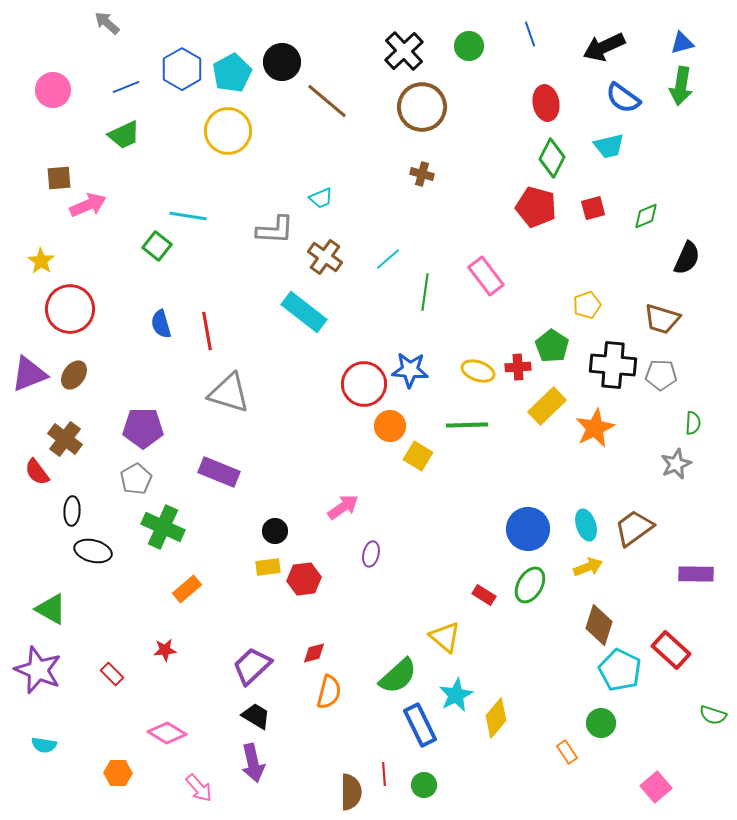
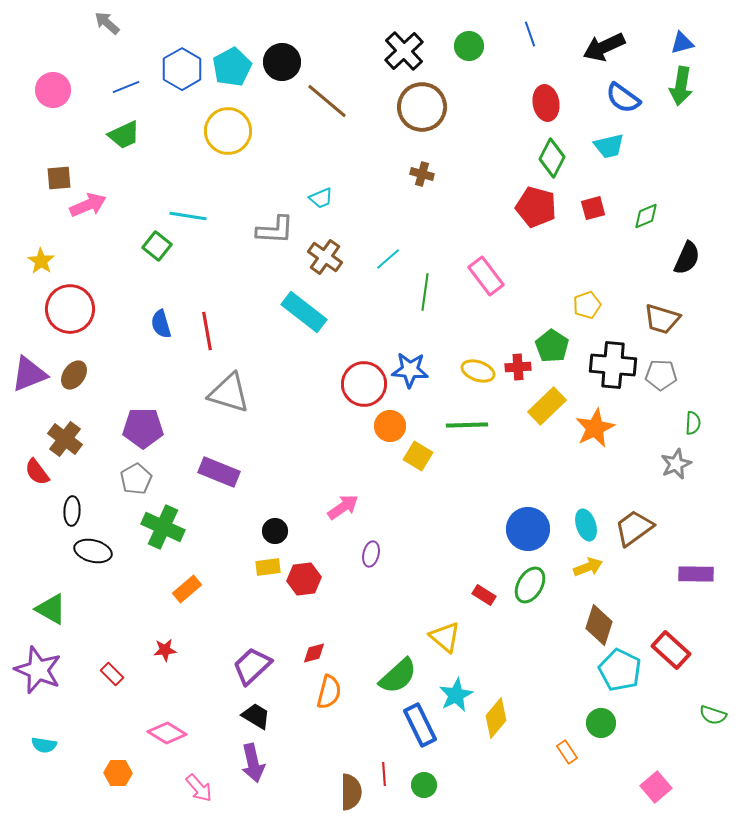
cyan pentagon at (232, 73): moved 6 px up
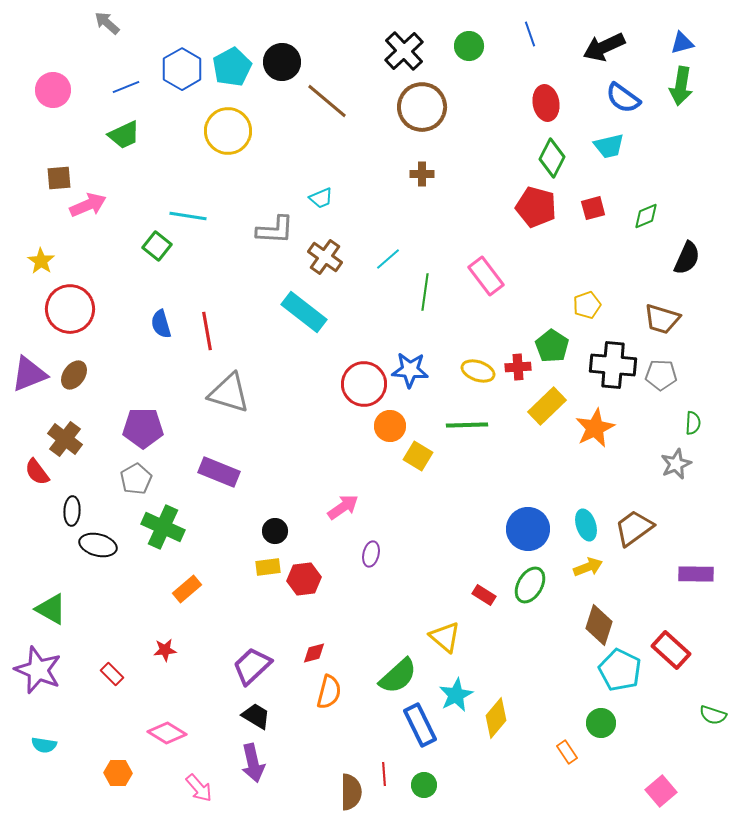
brown cross at (422, 174): rotated 15 degrees counterclockwise
black ellipse at (93, 551): moved 5 px right, 6 px up
pink square at (656, 787): moved 5 px right, 4 px down
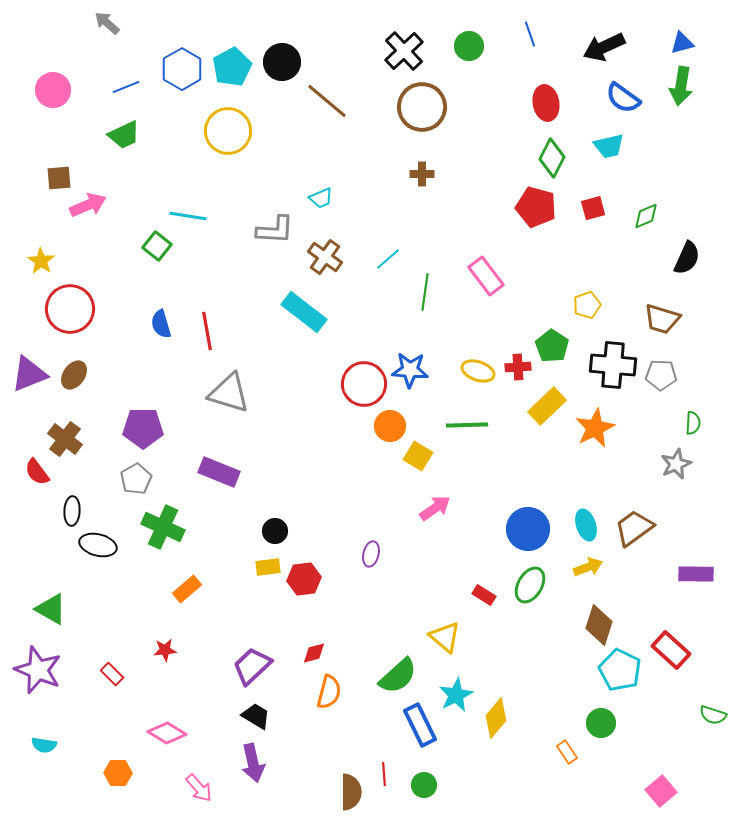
pink arrow at (343, 507): moved 92 px right, 1 px down
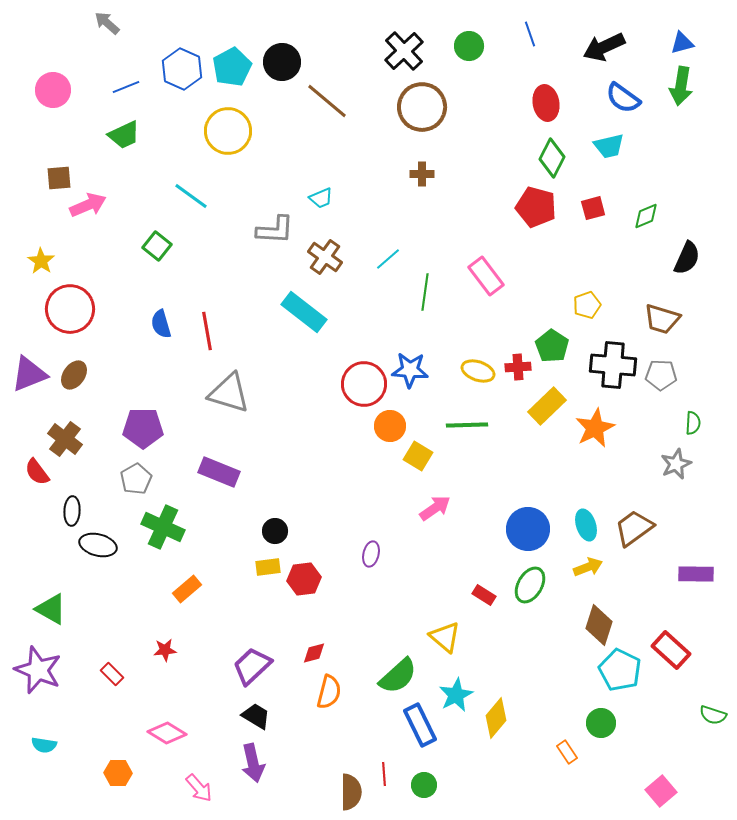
blue hexagon at (182, 69): rotated 6 degrees counterclockwise
cyan line at (188, 216): moved 3 px right, 20 px up; rotated 27 degrees clockwise
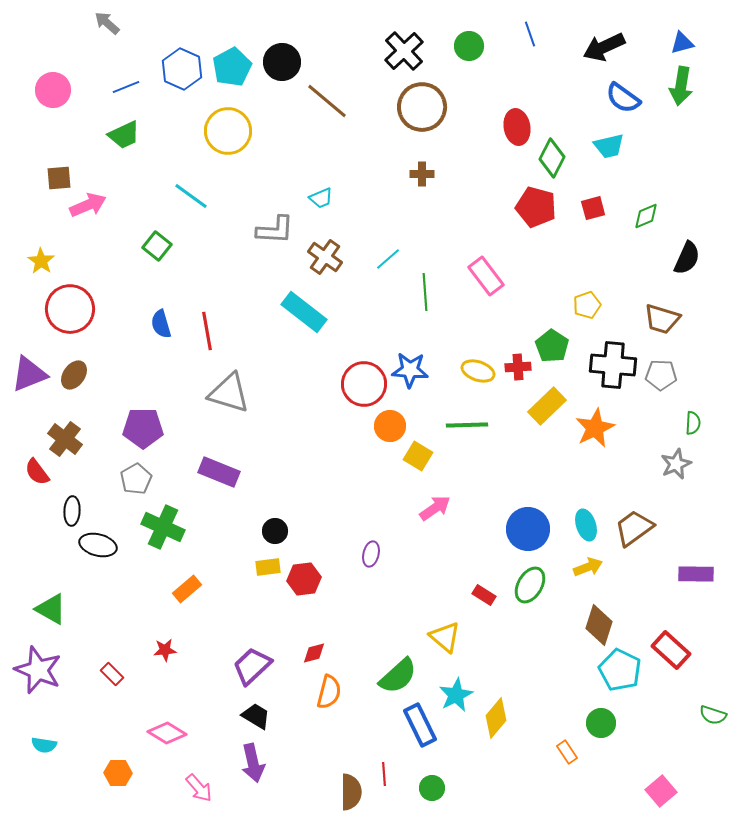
red ellipse at (546, 103): moved 29 px left, 24 px down
green line at (425, 292): rotated 12 degrees counterclockwise
green circle at (424, 785): moved 8 px right, 3 px down
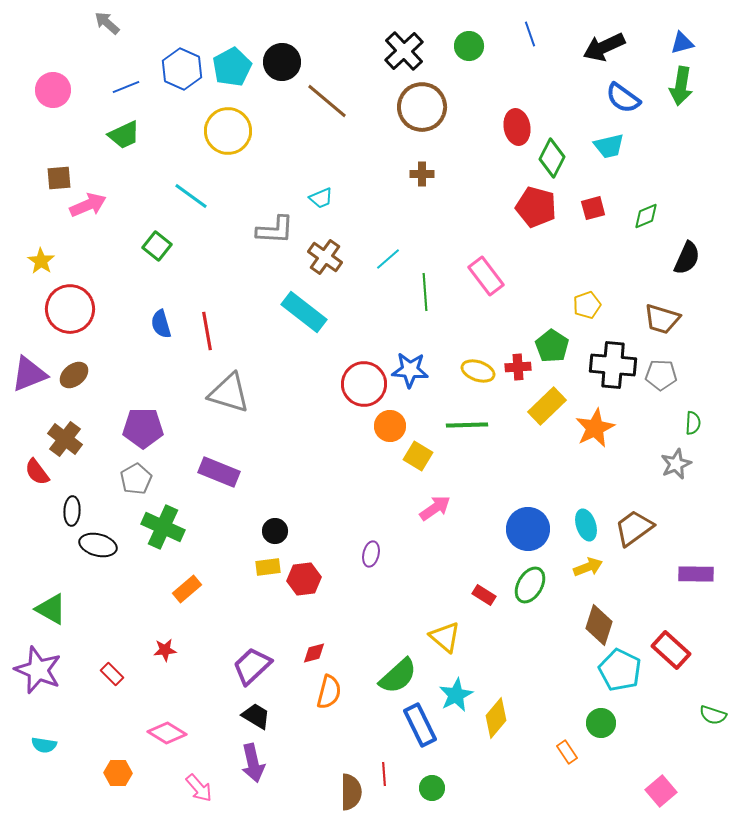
brown ellipse at (74, 375): rotated 16 degrees clockwise
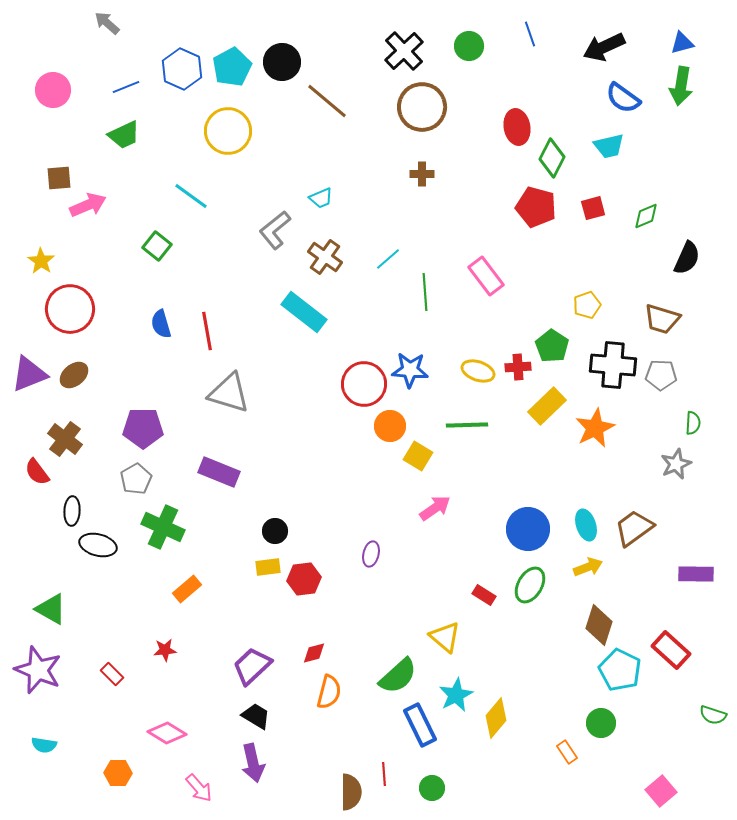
gray L-shape at (275, 230): rotated 138 degrees clockwise
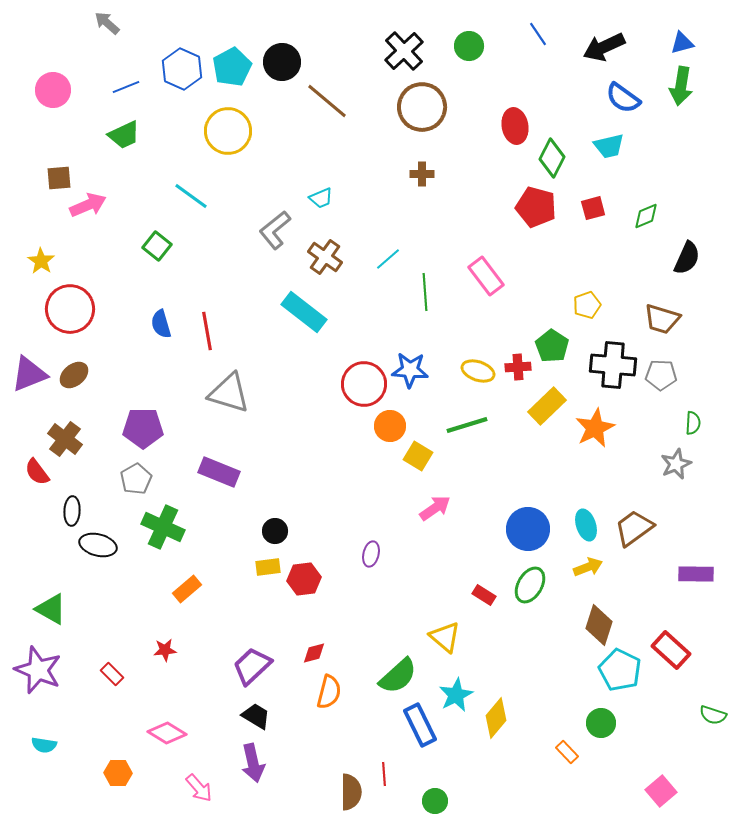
blue line at (530, 34): moved 8 px right; rotated 15 degrees counterclockwise
red ellipse at (517, 127): moved 2 px left, 1 px up
green line at (467, 425): rotated 15 degrees counterclockwise
orange rectangle at (567, 752): rotated 10 degrees counterclockwise
green circle at (432, 788): moved 3 px right, 13 px down
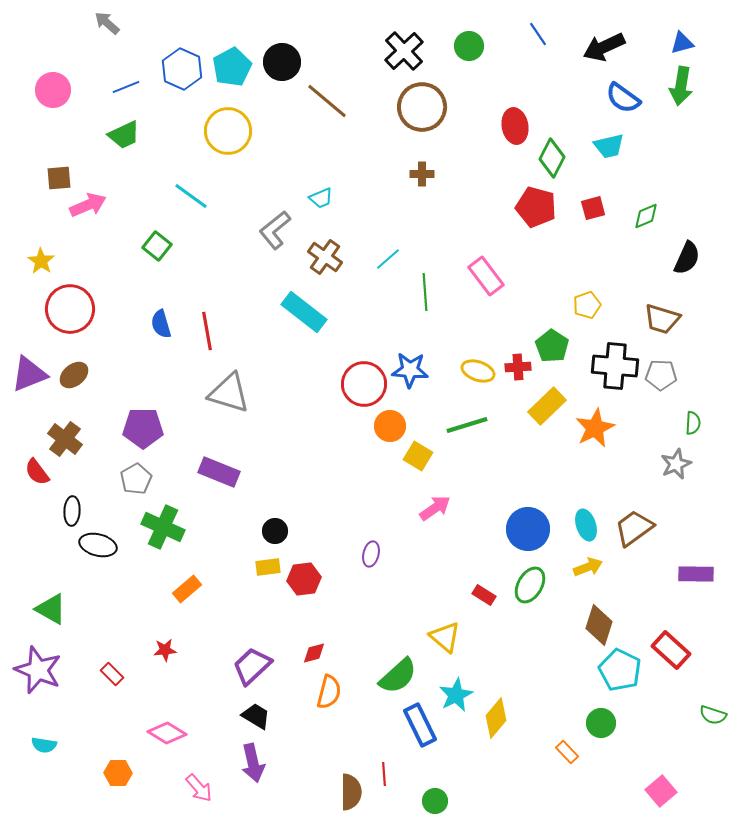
black cross at (613, 365): moved 2 px right, 1 px down
